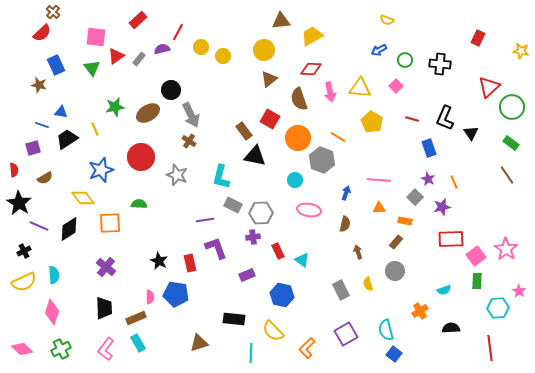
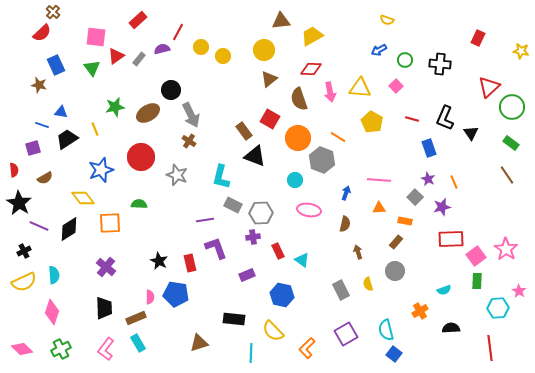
black triangle at (255, 156): rotated 10 degrees clockwise
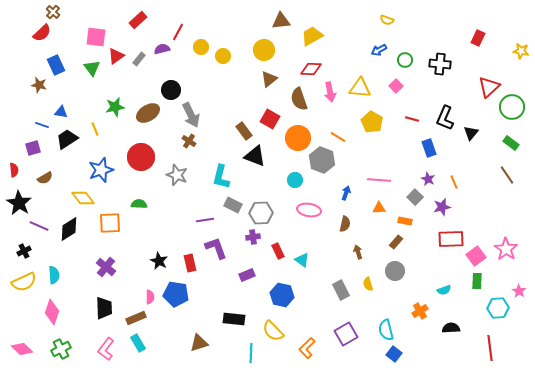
black triangle at (471, 133): rotated 14 degrees clockwise
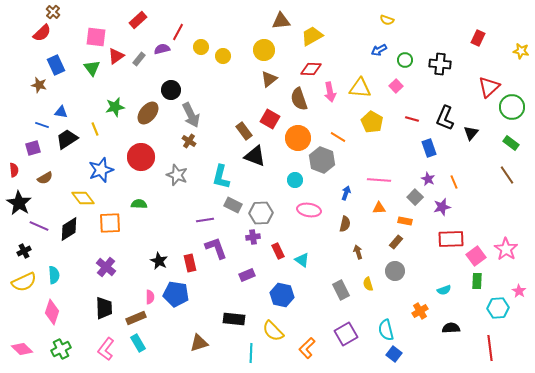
brown ellipse at (148, 113): rotated 20 degrees counterclockwise
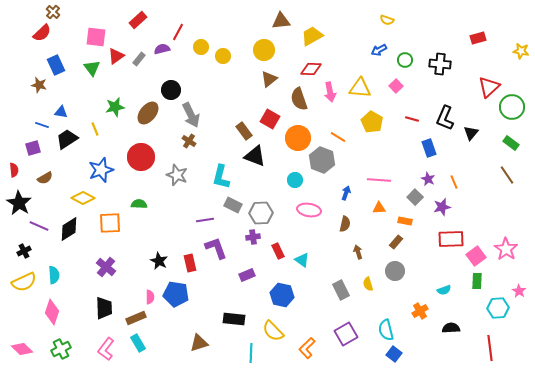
red rectangle at (478, 38): rotated 49 degrees clockwise
yellow diamond at (83, 198): rotated 25 degrees counterclockwise
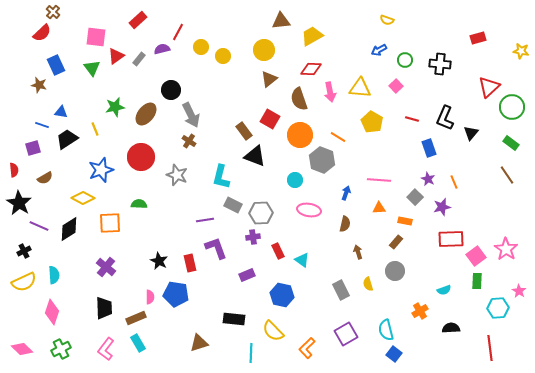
brown ellipse at (148, 113): moved 2 px left, 1 px down
orange circle at (298, 138): moved 2 px right, 3 px up
